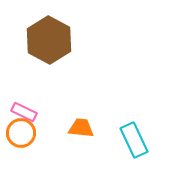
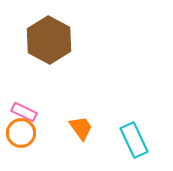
orange trapezoid: rotated 48 degrees clockwise
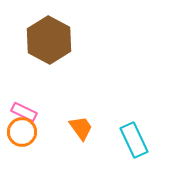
orange circle: moved 1 px right, 1 px up
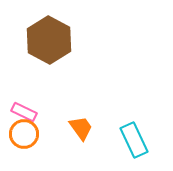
orange circle: moved 2 px right, 2 px down
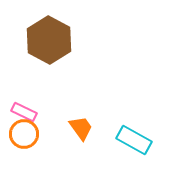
cyan rectangle: rotated 36 degrees counterclockwise
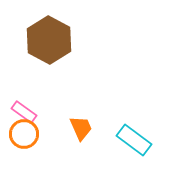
pink rectangle: rotated 10 degrees clockwise
orange trapezoid: rotated 12 degrees clockwise
cyan rectangle: rotated 8 degrees clockwise
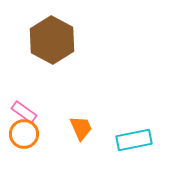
brown hexagon: moved 3 px right
cyan rectangle: rotated 48 degrees counterclockwise
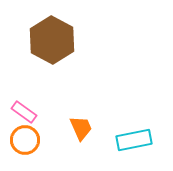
orange circle: moved 1 px right, 6 px down
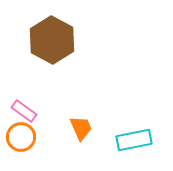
pink rectangle: moved 1 px up
orange circle: moved 4 px left, 3 px up
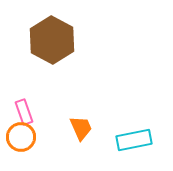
pink rectangle: moved 1 px down; rotated 35 degrees clockwise
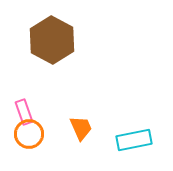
orange circle: moved 8 px right, 3 px up
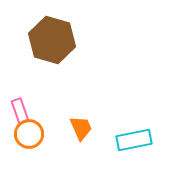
brown hexagon: rotated 12 degrees counterclockwise
pink rectangle: moved 4 px left, 1 px up
